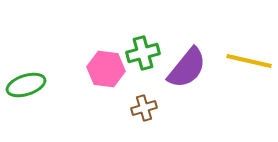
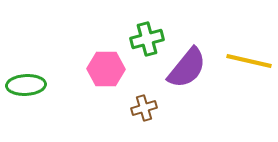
green cross: moved 4 px right, 14 px up
pink hexagon: rotated 6 degrees counterclockwise
green ellipse: rotated 15 degrees clockwise
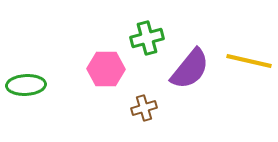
green cross: moved 1 px up
purple semicircle: moved 3 px right, 1 px down
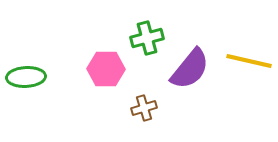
green ellipse: moved 8 px up
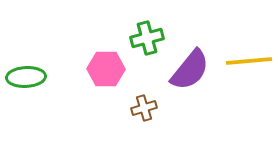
yellow line: rotated 18 degrees counterclockwise
purple semicircle: moved 1 px down
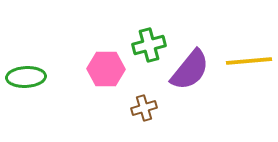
green cross: moved 2 px right, 7 px down
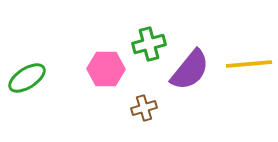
green cross: moved 1 px up
yellow line: moved 3 px down
green ellipse: moved 1 px right, 1 px down; rotated 30 degrees counterclockwise
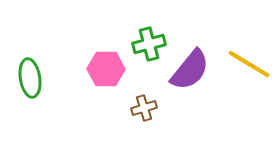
yellow line: rotated 36 degrees clockwise
green ellipse: moved 3 px right; rotated 66 degrees counterclockwise
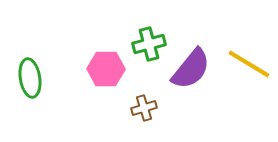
purple semicircle: moved 1 px right, 1 px up
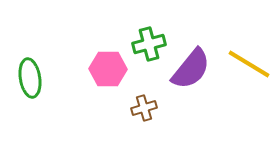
pink hexagon: moved 2 px right
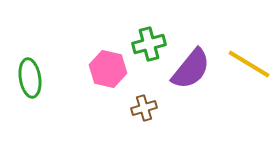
pink hexagon: rotated 12 degrees clockwise
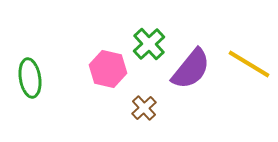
green cross: rotated 28 degrees counterclockwise
brown cross: rotated 25 degrees counterclockwise
